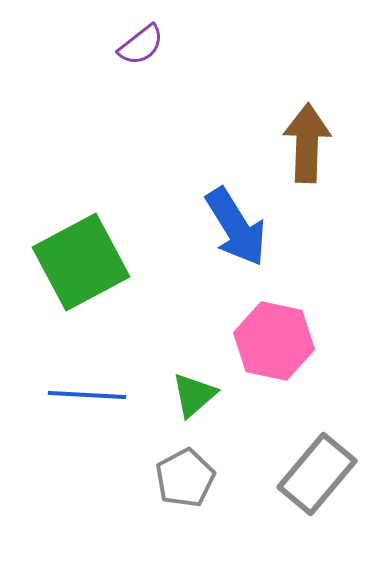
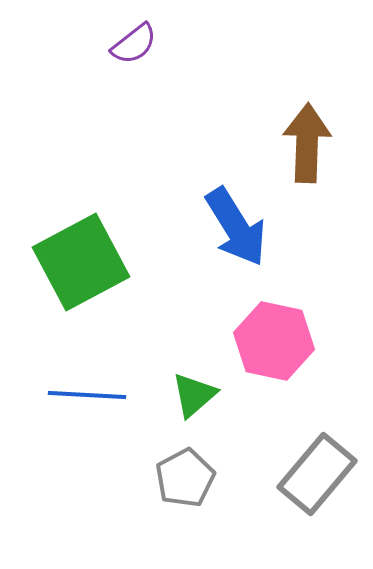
purple semicircle: moved 7 px left, 1 px up
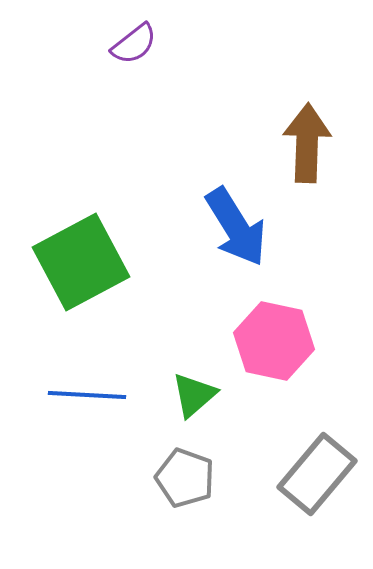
gray pentagon: rotated 24 degrees counterclockwise
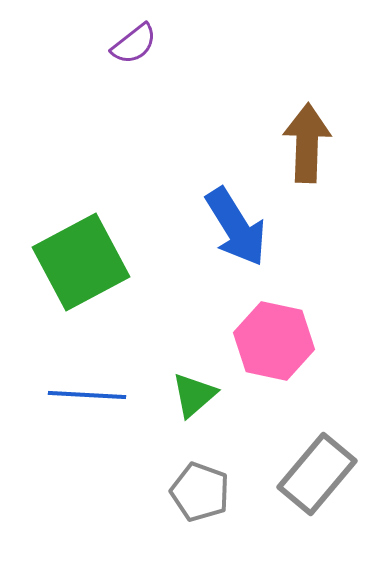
gray pentagon: moved 15 px right, 14 px down
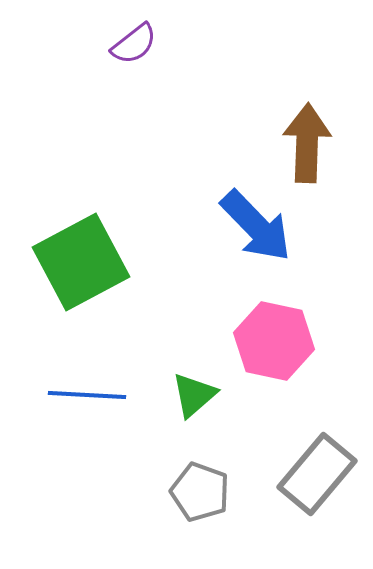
blue arrow: moved 20 px right, 1 px up; rotated 12 degrees counterclockwise
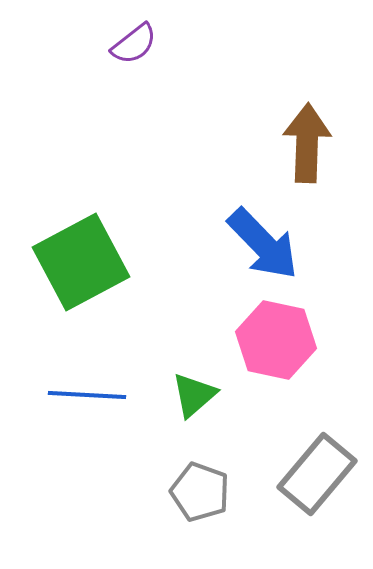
blue arrow: moved 7 px right, 18 px down
pink hexagon: moved 2 px right, 1 px up
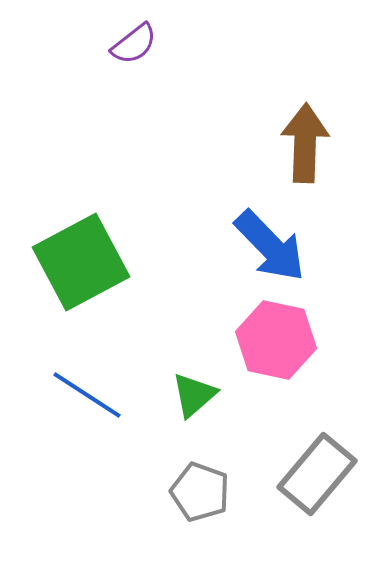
brown arrow: moved 2 px left
blue arrow: moved 7 px right, 2 px down
blue line: rotated 30 degrees clockwise
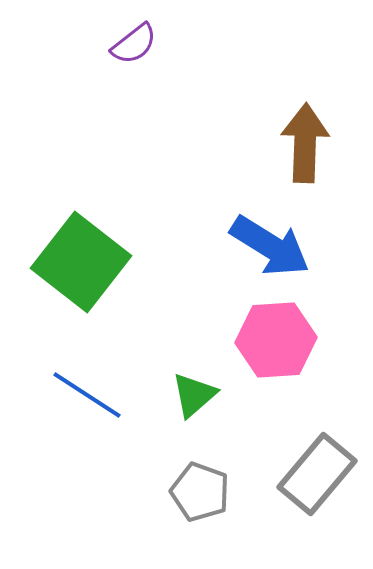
blue arrow: rotated 14 degrees counterclockwise
green square: rotated 24 degrees counterclockwise
pink hexagon: rotated 16 degrees counterclockwise
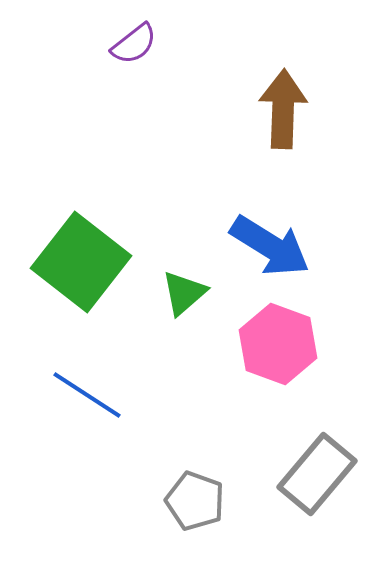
brown arrow: moved 22 px left, 34 px up
pink hexagon: moved 2 px right, 4 px down; rotated 24 degrees clockwise
green triangle: moved 10 px left, 102 px up
gray pentagon: moved 5 px left, 9 px down
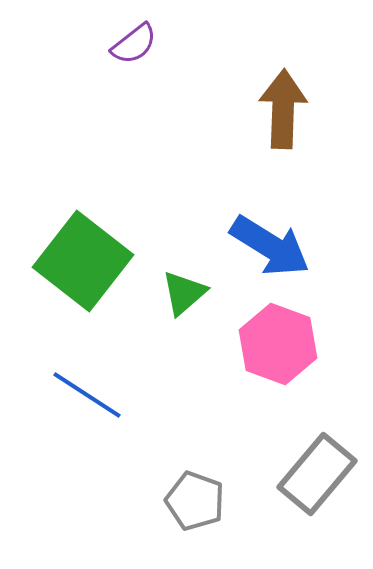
green square: moved 2 px right, 1 px up
